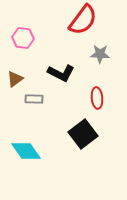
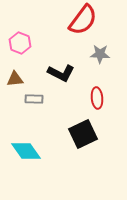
pink hexagon: moved 3 px left, 5 px down; rotated 15 degrees clockwise
brown triangle: rotated 30 degrees clockwise
black square: rotated 12 degrees clockwise
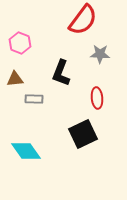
black L-shape: rotated 84 degrees clockwise
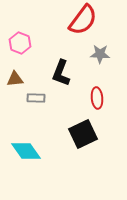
gray rectangle: moved 2 px right, 1 px up
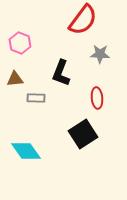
black square: rotated 8 degrees counterclockwise
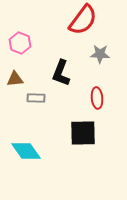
black square: moved 1 px up; rotated 32 degrees clockwise
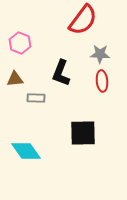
red ellipse: moved 5 px right, 17 px up
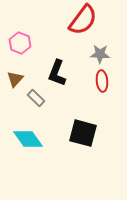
black L-shape: moved 4 px left
brown triangle: rotated 42 degrees counterclockwise
gray rectangle: rotated 42 degrees clockwise
black square: rotated 16 degrees clockwise
cyan diamond: moved 2 px right, 12 px up
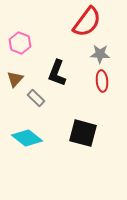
red semicircle: moved 4 px right, 2 px down
cyan diamond: moved 1 px left, 1 px up; rotated 16 degrees counterclockwise
